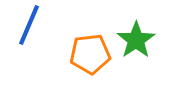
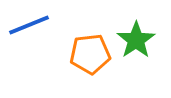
blue line: rotated 45 degrees clockwise
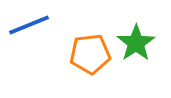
green star: moved 3 px down
